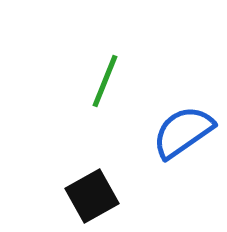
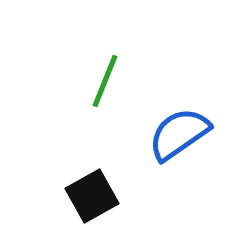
blue semicircle: moved 4 px left, 2 px down
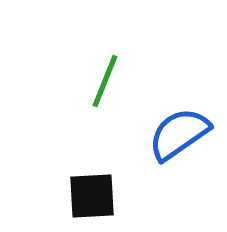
black square: rotated 26 degrees clockwise
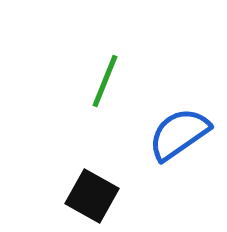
black square: rotated 32 degrees clockwise
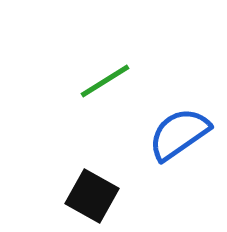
green line: rotated 36 degrees clockwise
